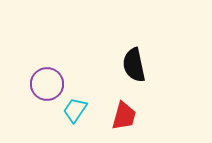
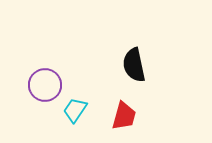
purple circle: moved 2 px left, 1 px down
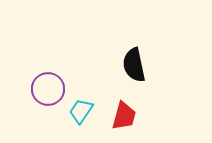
purple circle: moved 3 px right, 4 px down
cyan trapezoid: moved 6 px right, 1 px down
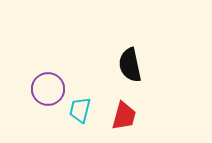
black semicircle: moved 4 px left
cyan trapezoid: moved 1 px left, 1 px up; rotated 20 degrees counterclockwise
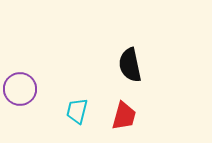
purple circle: moved 28 px left
cyan trapezoid: moved 3 px left, 1 px down
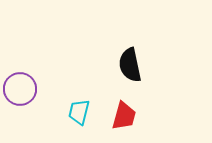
cyan trapezoid: moved 2 px right, 1 px down
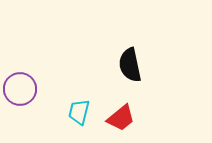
red trapezoid: moved 3 px left, 2 px down; rotated 36 degrees clockwise
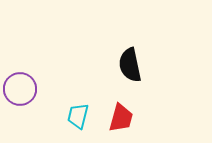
cyan trapezoid: moved 1 px left, 4 px down
red trapezoid: rotated 36 degrees counterclockwise
